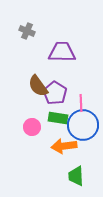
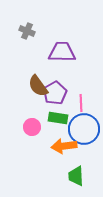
purple pentagon: rotated 10 degrees clockwise
blue circle: moved 1 px right, 4 px down
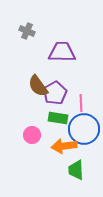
pink circle: moved 8 px down
green trapezoid: moved 6 px up
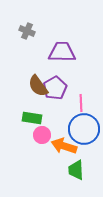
purple pentagon: moved 5 px up
green rectangle: moved 26 px left
pink circle: moved 10 px right
orange arrow: rotated 25 degrees clockwise
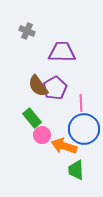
green rectangle: rotated 42 degrees clockwise
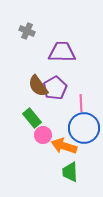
blue circle: moved 1 px up
pink circle: moved 1 px right
green trapezoid: moved 6 px left, 2 px down
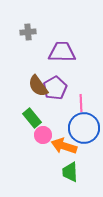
gray cross: moved 1 px right, 1 px down; rotated 28 degrees counterclockwise
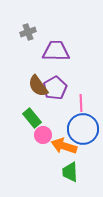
gray cross: rotated 14 degrees counterclockwise
purple trapezoid: moved 6 px left, 1 px up
blue circle: moved 1 px left, 1 px down
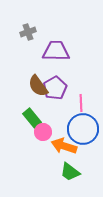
pink circle: moved 3 px up
green trapezoid: rotated 50 degrees counterclockwise
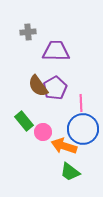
gray cross: rotated 14 degrees clockwise
green rectangle: moved 8 px left, 3 px down
